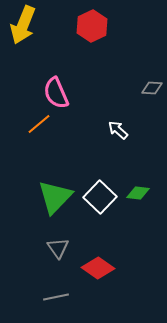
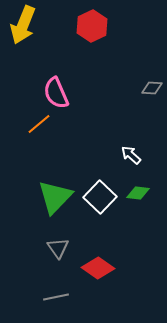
white arrow: moved 13 px right, 25 px down
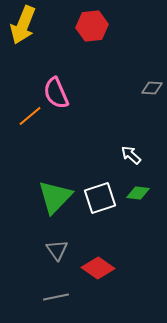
red hexagon: rotated 20 degrees clockwise
orange line: moved 9 px left, 8 px up
white square: moved 1 px down; rotated 28 degrees clockwise
gray triangle: moved 1 px left, 2 px down
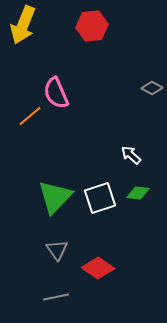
gray diamond: rotated 25 degrees clockwise
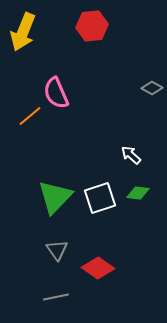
yellow arrow: moved 7 px down
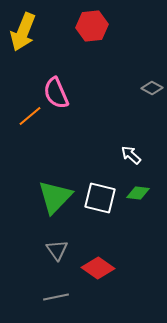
white square: rotated 32 degrees clockwise
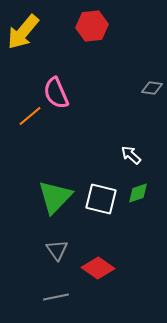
yellow arrow: rotated 18 degrees clockwise
gray diamond: rotated 20 degrees counterclockwise
green diamond: rotated 25 degrees counterclockwise
white square: moved 1 px right, 1 px down
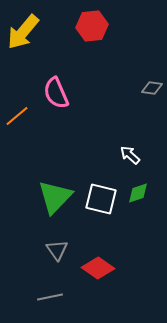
orange line: moved 13 px left
white arrow: moved 1 px left
gray line: moved 6 px left
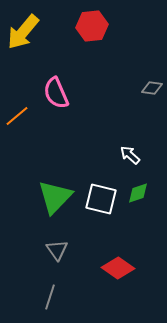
red diamond: moved 20 px right
gray line: rotated 60 degrees counterclockwise
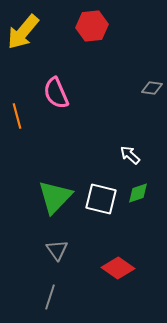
orange line: rotated 65 degrees counterclockwise
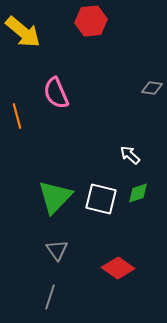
red hexagon: moved 1 px left, 5 px up
yellow arrow: rotated 90 degrees counterclockwise
